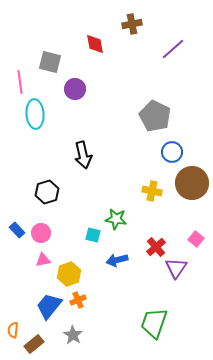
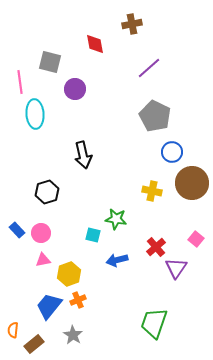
purple line: moved 24 px left, 19 px down
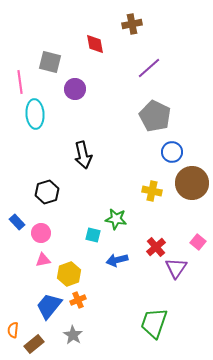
blue rectangle: moved 8 px up
pink square: moved 2 px right, 3 px down
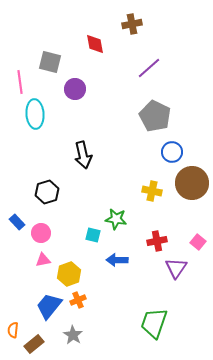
red cross: moved 1 px right, 6 px up; rotated 30 degrees clockwise
blue arrow: rotated 15 degrees clockwise
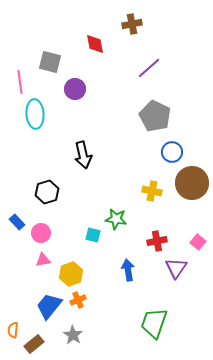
blue arrow: moved 11 px right, 10 px down; rotated 80 degrees clockwise
yellow hexagon: moved 2 px right
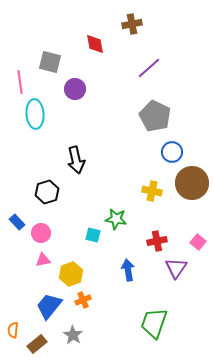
black arrow: moved 7 px left, 5 px down
orange cross: moved 5 px right
brown rectangle: moved 3 px right
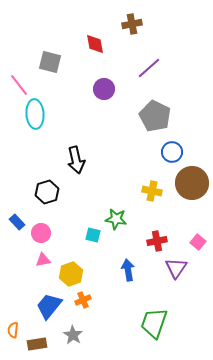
pink line: moved 1 px left, 3 px down; rotated 30 degrees counterclockwise
purple circle: moved 29 px right
brown rectangle: rotated 30 degrees clockwise
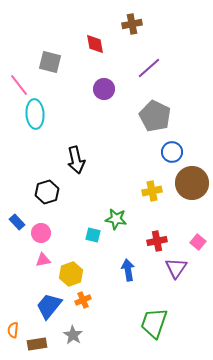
yellow cross: rotated 24 degrees counterclockwise
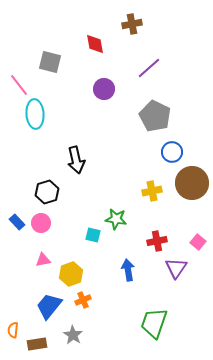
pink circle: moved 10 px up
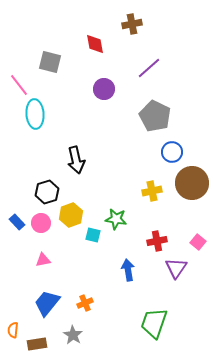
yellow hexagon: moved 59 px up
orange cross: moved 2 px right, 3 px down
blue trapezoid: moved 2 px left, 3 px up
